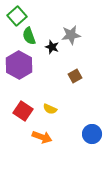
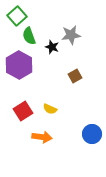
red square: rotated 24 degrees clockwise
orange arrow: rotated 12 degrees counterclockwise
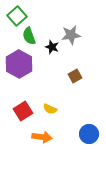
purple hexagon: moved 1 px up
blue circle: moved 3 px left
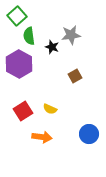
green semicircle: rotated 12 degrees clockwise
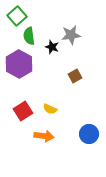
orange arrow: moved 2 px right, 1 px up
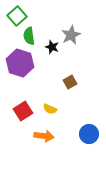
gray star: rotated 18 degrees counterclockwise
purple hexagon: moved 1 px right, 1 px up; rotated 12 degrees counterclockwise
brown square: moved 5 px left, 6 px down
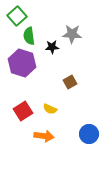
gray star: moved 1 px right, 1 px up; rotated 30 degrees clockwise
black star: rotated 24 degrees counterclockwise
purple hexagon: moved 2 px right
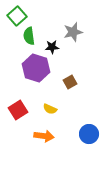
gray star: moved 1 px right, 2 px up; rotated 18 degrees counterclockwise
purple hexagon: moved 14 px right, 5 px down
red square: moved 5 px left, 1 px up
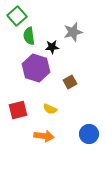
red square: rotated 18 degrees clockwise
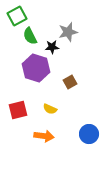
green square: rotated 12 degrees clockwise
gray star: moved 5 px left
green semicircle: moved 1 px right; rotated 18 degrees counterclockwise
